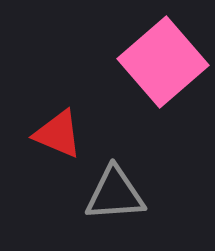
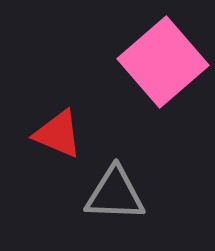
gray triangle: rotated 6 degrees clockwise
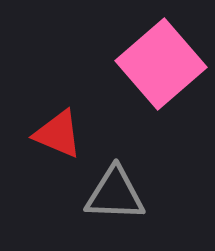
pink square: moved 2 px left, 2 px down
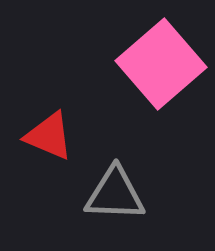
red triangle: moved 9 px left, 2 px down
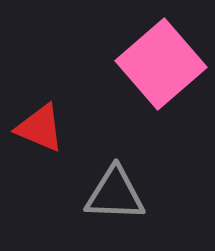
red triangle: moved 9 px left, 8 px up
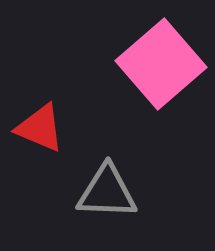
gray triangle: moved 8 px left, 2 px up
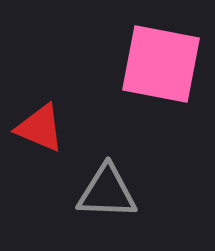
pink square: rotated 38 degrees counterclockwise
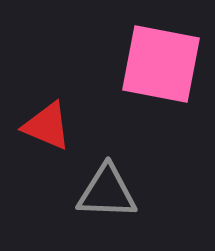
red triangle: moved 7 px right, 2 px up
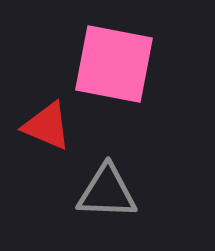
pink square: moved 47 px left
